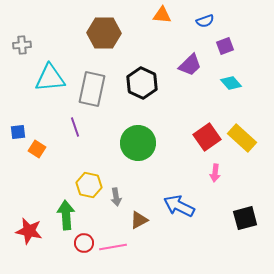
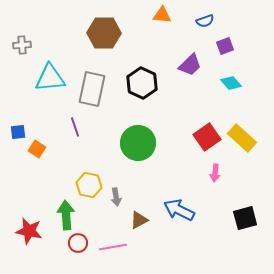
blue arrow: moved 4 px down
red circle: moved 6 px left
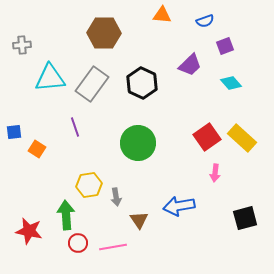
gray rectangle: moved 5 px up; rotated 24 degrees clockwise
blue square: moved 4 px left
yellow hexagon: rotated 20 degrees counterclockwise
blue arrow: moved 4 px up; rotated 36 degrees counterclockwise
brown triangle: rotated 36 degrees counterclockwise
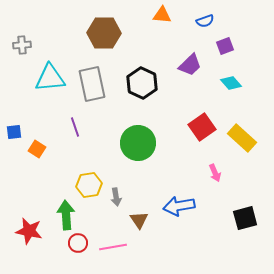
gray rectangle: rotated 48 degrees counterclockwise
red square: moved 5 px left, 10 px up
pink arrow: rotated 30 degrees counterclockwise
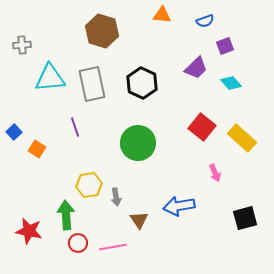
brown hexagon: moved 2 px left, 2 px up; rotated 16 degrees clockwise
purple trapezoid: moved 6 px right, 3 px down
red square: rotated 16 degrees counterclockwise
blue square: rotated 35 degrees counterclockwise
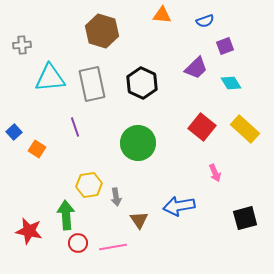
cyan diamond: rotated 10 degrees clockwise
yellow rectangle: moved 3 px right, 9 px up
